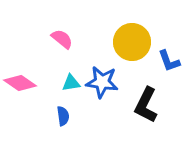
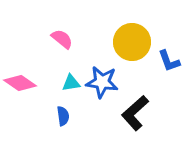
black L-shape: moved 11 px left, 8 px down; rotated 21 degrees clockwise
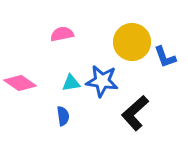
pink semicircle: moved 5 px up; rotated 50 degrees counterclockwise
blue L-shape: moved 4 px left, 4 px up
blue star: moved 1 px up
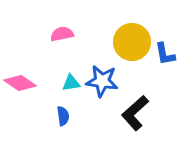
blue L-shape: moved 3 px up; rotated 10 degrees clockwise
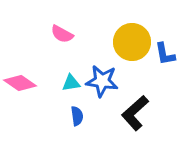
pink semicircle: rotated 140 degrees counterclockwise
blue semicircle: moved 14 px right
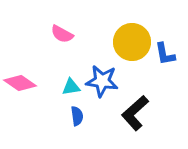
cyan triangle: moved 4 px down
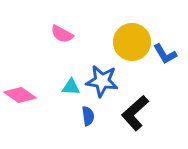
blue L-shape: rotated 20 degrees counterclockwise
pink diamond: moved 12 px down
cyan triangle: rotated 12 degrees clockwise
blue semicircle: moved 11 px right
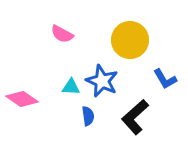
yellow circle: moved 2 px left, 2 px up
blue L-shape: moved 25 px down
blue star: rotated 16 degrees clockwise
pink diamond: moved 2 px right, 4 px down
black L-shape: moved 4 px down
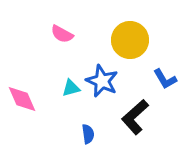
cyan triangle: moved 1 px down; rotated 18 degrees counterclockwise
pink diamond: rotated 32 degrees clockwise
blue semicircle: moved 18 px down
